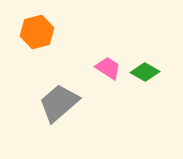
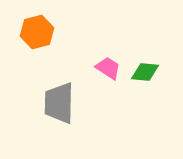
green diamond: rotated 24 degrees counterclockwise
gray trapezoid: rotated 48 degrees counterclockwise
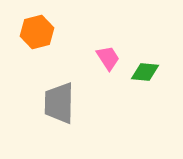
pink trapezoid: moved 10 px up; rotated 24 degrees clockwise
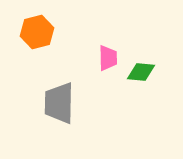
pink trapezoid: rotated 32 degrees clockwise
green diamond: moved 4 px left
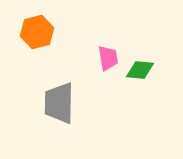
pink trapezoid: rotated 8 degrees counterclockwise
green diamond: moved 1 px left, 2 px up
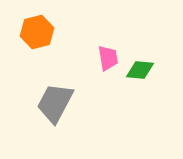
gray trapezoid: moved 4 px left; rotated 27 degrees clockwise
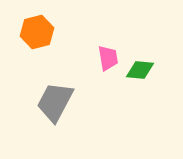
gray trapezoid: moved 1 px up
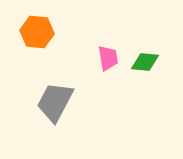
orange hexagon: rotated 20 degrees clockwise
green diamond: moved 5 px right, 8 px up
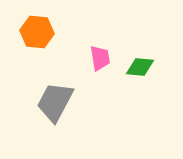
pink trapezoid: moved 8 px left
green diamond: moved 5 px left, 5 px down
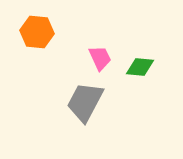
pink trapezoid: rotated 16 degrees counterclockwise
gray trapezoid: moved 30 px right
